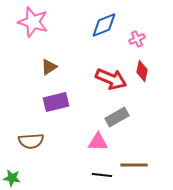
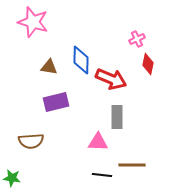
blue diamond: moved 23 px left, 35 px down; rotated 68 degrees counterclockwise
brown triangle: rotated 42 degrees clockwise
red diamond: moved 6 px right, 7 px up
gray rectangle: rotated 60 degrees counterclockwise
brown line: moved 2 px left
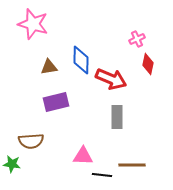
pink star: moved 2 px down
brown triangle: rotated 18 degrees counterclockwise
pink triangle: moved 15 px left, 14 px down
green star: moved 14 px up
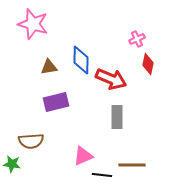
pink triangle: rotated 25 degrees counterclockwise
